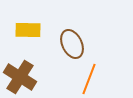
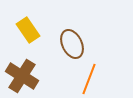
yellow rectangle: rotated 55 degrees clockwise
brown cross: moved 2 px right, 1 px up
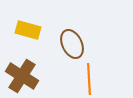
yellow rectangle: rotated 40 degrees counterclockwise
orange line: rotated 24 degrees counterclockwise
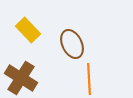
yellow rectangle: rotated 30 degrees clockwise
brown cross: moved 1 px left, 2 px down
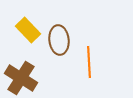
brown ellipse: moved 13 px left, 4 px up; rotated 20 degrees clockwise
orange line: moved 17 px up
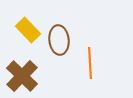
orange line: moved 1 px right, 1 px down
brown cross: moved 1 px right, 2 px up; rotated 12 degrees clockwise
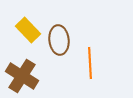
brown cross: rotated 12 degrees counterclockwise
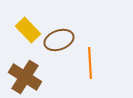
brown ellipse: rotated 76 degrees clockwise
brown cross: moved 3 px right, 1 px down
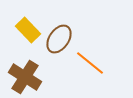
brown ellipse: moved 1 px up; rotated 36 degrees counterclockwise
orange line: rotated 48 degrees counterclockwise
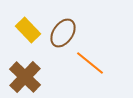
brown ellipse: moved 4 px right, 6 px up
brown cross: rotated 12 degrees clockwise
